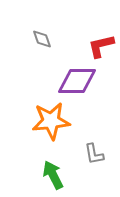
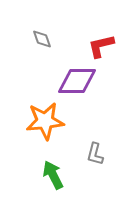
orange star: moved 6 px left
gray L-shape: moved 1 px right; rotated 25 degrees clockwise
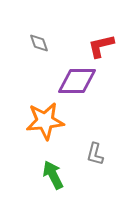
gray diamond: moved 3 px left, 4 px down
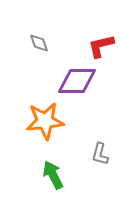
gray L-shape: moved 5 px right
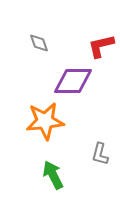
purple diamond: moved 4 px left
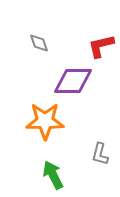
orange star: rotated 6 degrees clockwise
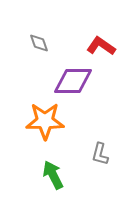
red L-shape: rotated 48 degrees clockwise
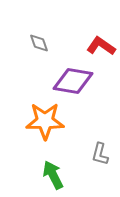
purple diamond: rotated 9 degrees clockwise
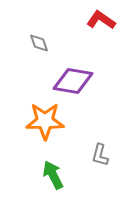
red L-shape: moved 26 px up
gray L-shape: moved 1 px down
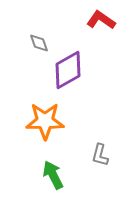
purple diamond: moved 5 px left, 11 px up; rotated 39 degrees counterclockwise
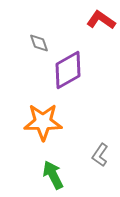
orange star: moved 2 px left, 1 px down
gray L-shape: rotated 20 degrees clockwise
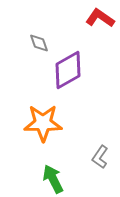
red L-shape: moved 1 px left, 2 px up
orange star: moved 1 px down
gray L-shape: moved 2 px down
green arrow: moved 4 px down
